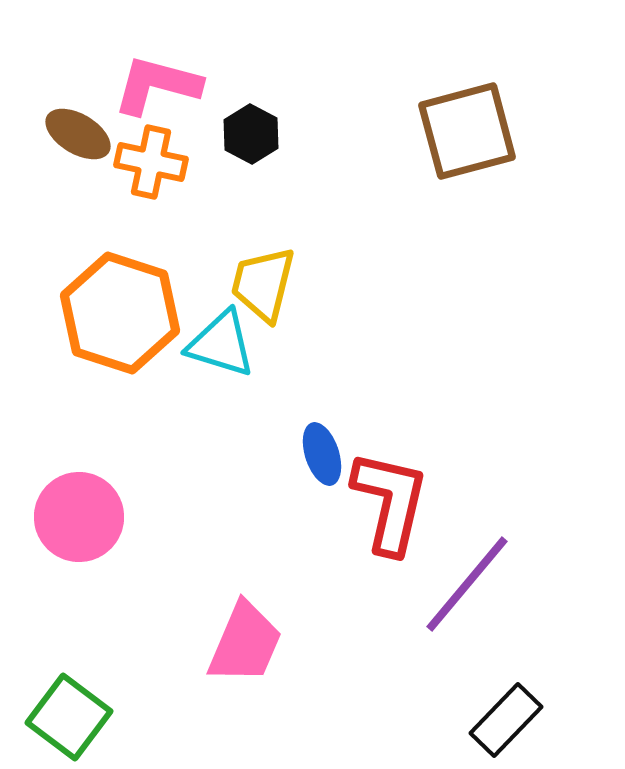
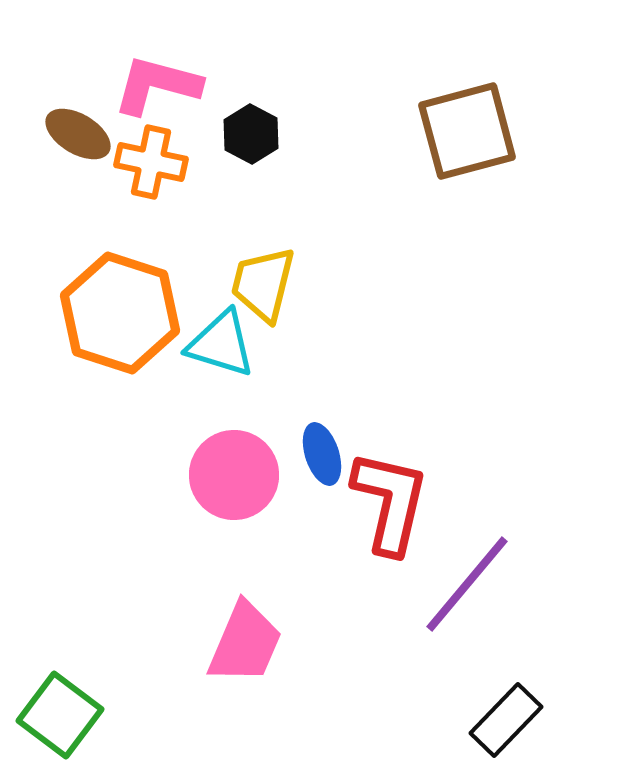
pink circle: moved 155 px right, 42 px up
green square: moved 9 px left, 2 px up
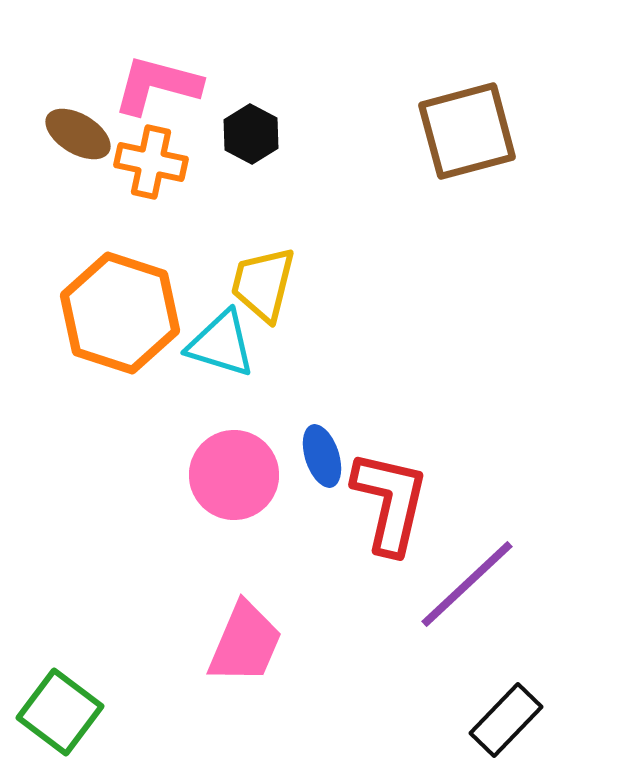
blue ellipse: moved 2 px down
purple line: rotated 7 degrees clockwise
green square: moved 3 px up
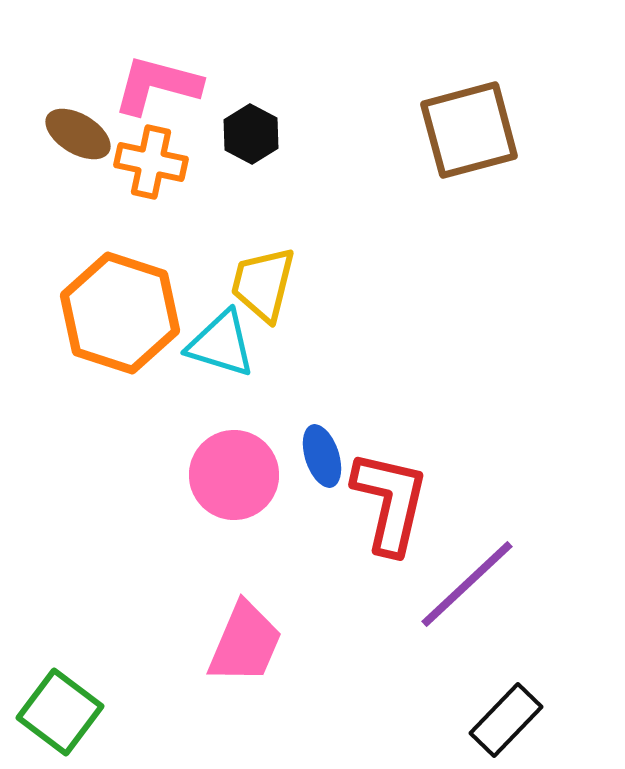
brown square: moved 2 px right, 1 px up
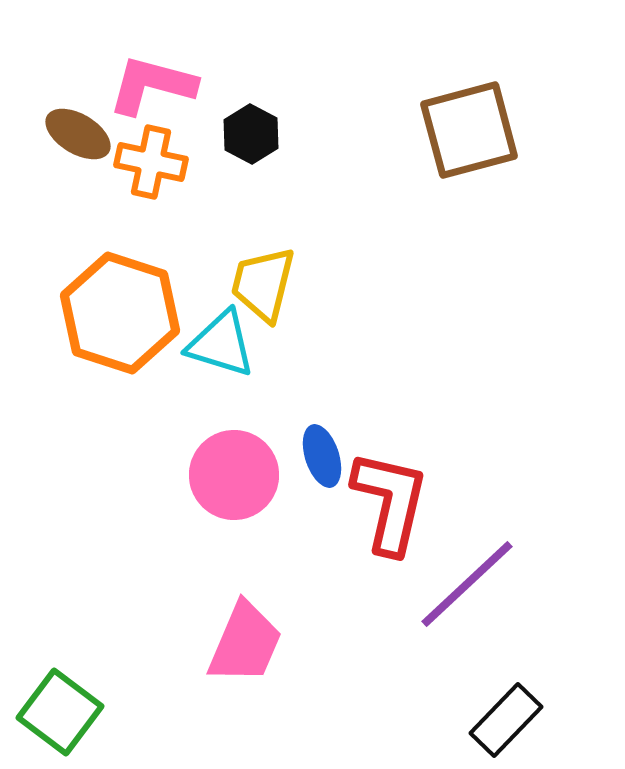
pink L-shape: moved 5 px left
